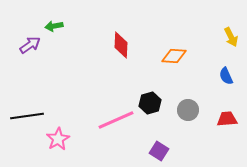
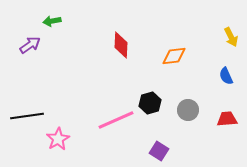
green arrow: moved 2 px left, 5 px up
orange diamond: rotated 10 degrees counterclockwise
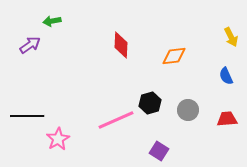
black line: rotated 8 degrees clockwise
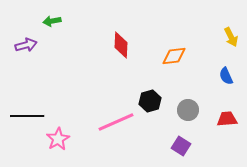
purple arrow: moved 4 px left; rotated 20 degrees clockwise
black hexagon: moved 2 px up
pink line: moved 2 px down
purple square: moved 22 px right, 5 px up
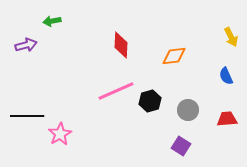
pink line: moved 31 px up
pink star: moved 2 px right, 5 px up
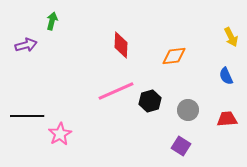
green arrow: rotated 114 degrees clockwise
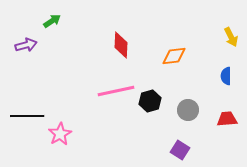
green arrow: rotated 42 degrees clockwise
blue semicircle: rotated 24 degrees clockwise
pink line: rotated 12 degrees clockwise
purple square: moved 1 px left, 4 px down
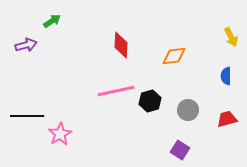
red trapezoid: rotated 10 degrees counterclockwise
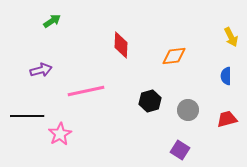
purple arrow: moved 15 px right, 25 px down
pink line: moved 30 px left
